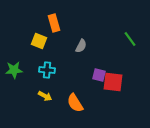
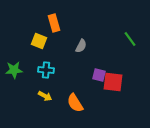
cyan cross: moved 1 px left
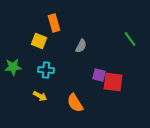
green star: moved 1 px left, 3 px up
yellow arrow: moved 5 px left
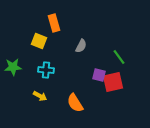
green line: moved 11 px left, 18 px down
red square: rotated 20 degrees counterclockwise
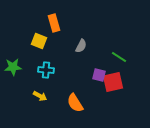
green line: rotated 21 degrees counterclockwise
